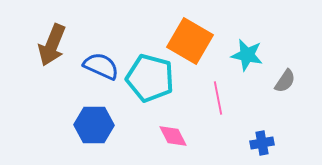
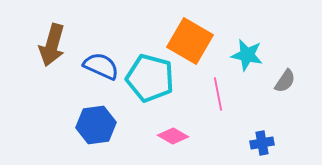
brown arrow: rotated 6 degrees counterclockwise
pink line: moved 4 px up
blue hexagon: moved 2 px right; rotated 9 degrees counterclockwise
pink diamond: rotated 32 degrees counterclockwise
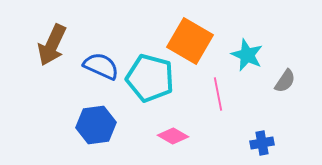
brown arrow: rotated 9 degrees clockwise
cyan star: rotated 12 degrees clockwise
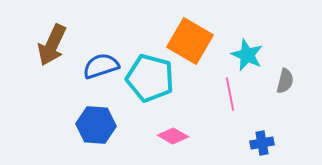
blue semicircle: rotated 42 degrees counterclockwise
gray semicircle: rotated 20 degrees counterclockwise
pink line: moved 12 px right
blue hexagon: rotated 12 degrees clockwise
